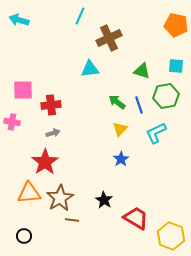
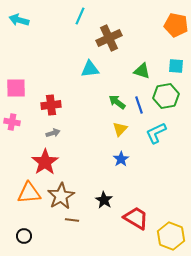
pink square: moved 7 px left, 2 px up
brown star: moved 1 px right, 2 px up
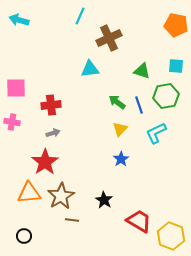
red trapezoid: moved 3 px right, 3 px down
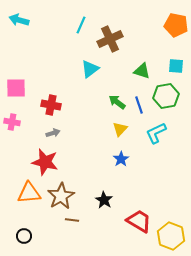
cyan line: moved 1 px right, 9 px down
brown cross: moved 1 px right, 1 px down
cyan triangle: rotated 30 degrees counterclockwise
red cross: rotated 18 degrees clockwise
red star: rotated 24 degrees counterclockwise
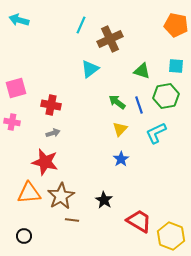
pink square: rotated 15 degrees counterclockwise
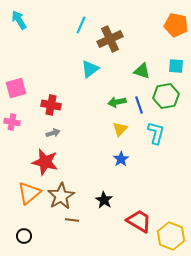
cyan arrow: rotated 42 degrees clockwise
green arrow: rotated 48 degrees counterclockwise
cyan L-shape: rotated 130 degrees clockwise
orange triangle: rotated 35 degrees counterclockwise
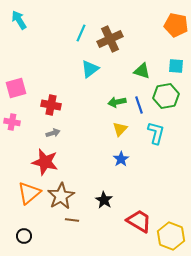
cyan line: moved 8 px down
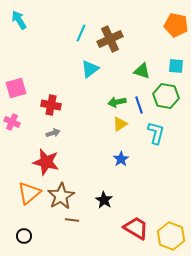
green hexagon: rotated 20 degrees clockwise
pink cross: rotated 14 degrees clockwise
yellow triangle: moved 5 px up; rotated 14 degrees clockwise
red star: moved 1 px right
red trapezoid: moved 3 px left, 7 px down
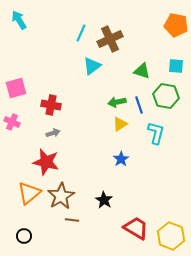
cyan triangle: moved 2 px right, 3 px up
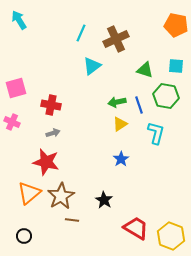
brown cross: moved 6 px right
green triangle: moved 3 px right, 1 px up
